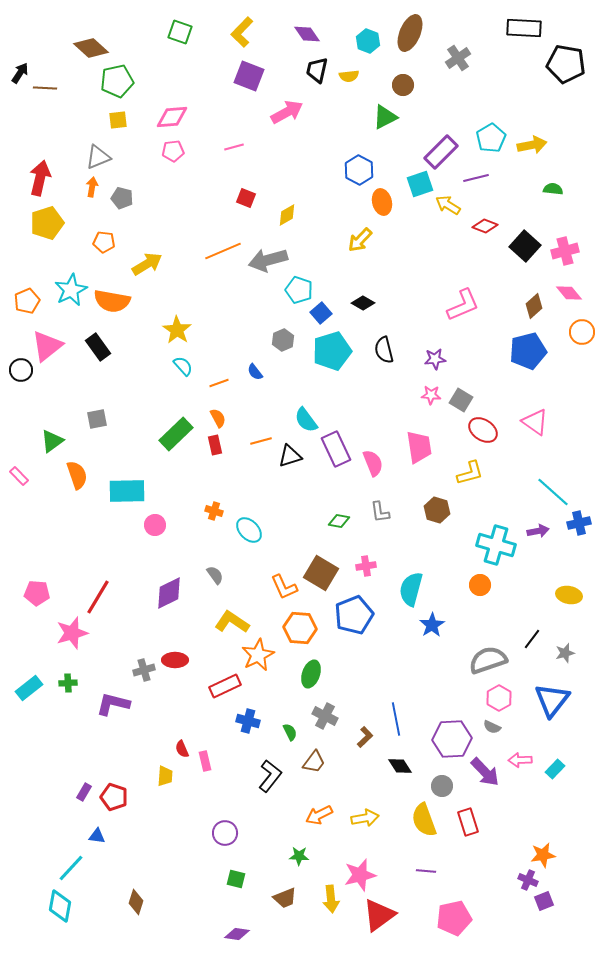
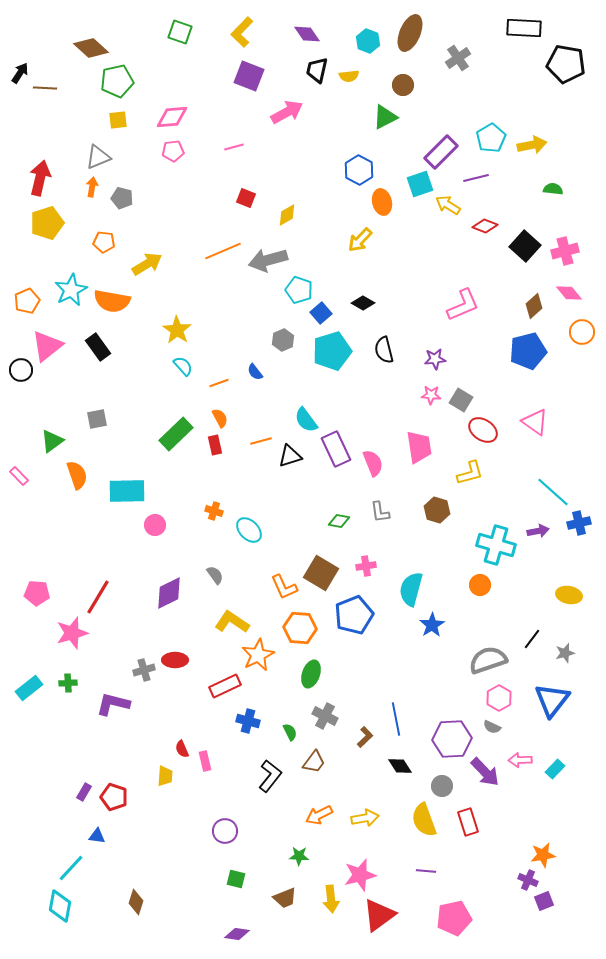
orange semicircle at (218, 418): moved 2 px right
purple circle at (225, 833): moved 2 px up
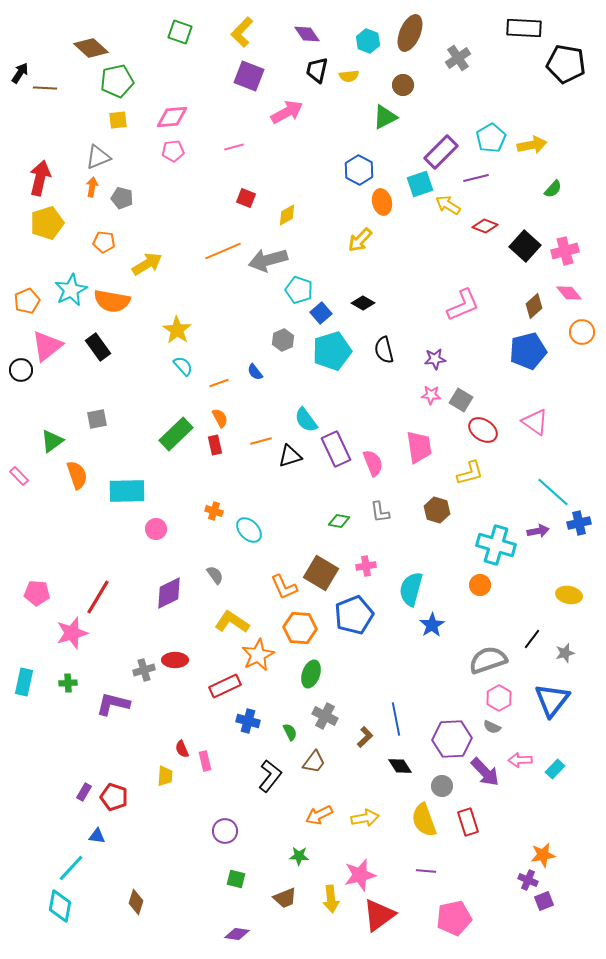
green semicircle at (553, 189): rotated 126 degrees clockwise
pink circle at (155, 525): moved 1 px right, 4 px down
cyan rectangle at (29, 688): moved 5 px left, 6 px up; rotated 40 degrees counterclockwise
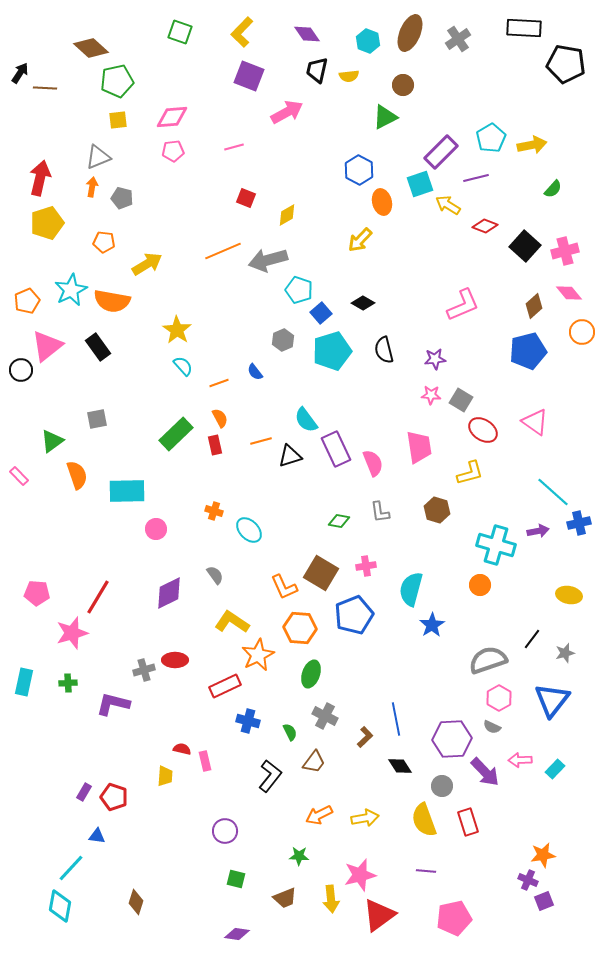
gray cross at (458, 58): moved 19 px up
red semicircle at (182, 749): rotated 126 degrees clockwise
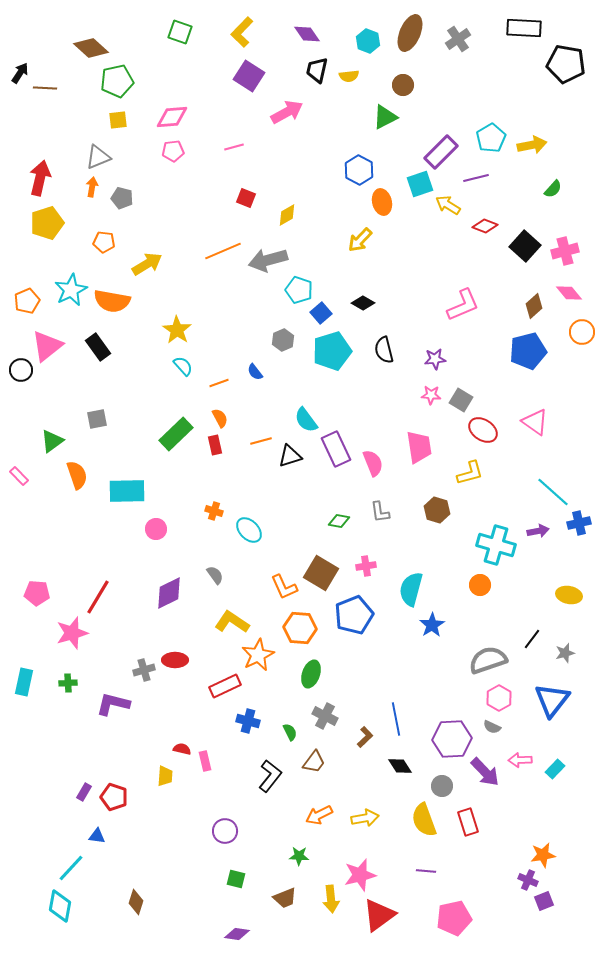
purple square at (249, 76): rotated 12 degrees clockwise
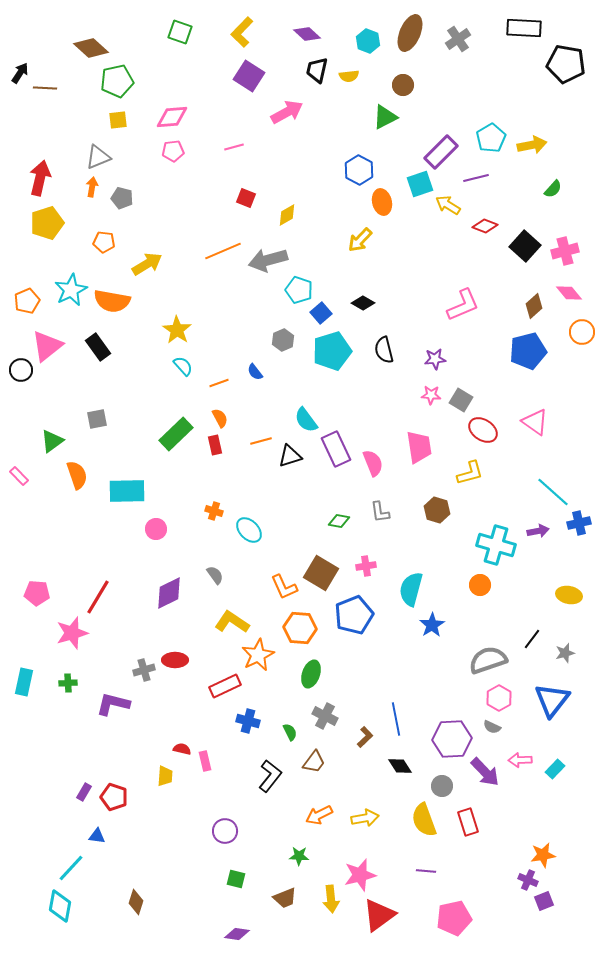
purple diamond at (307, 34): rotated 12 degrees counterclockwise
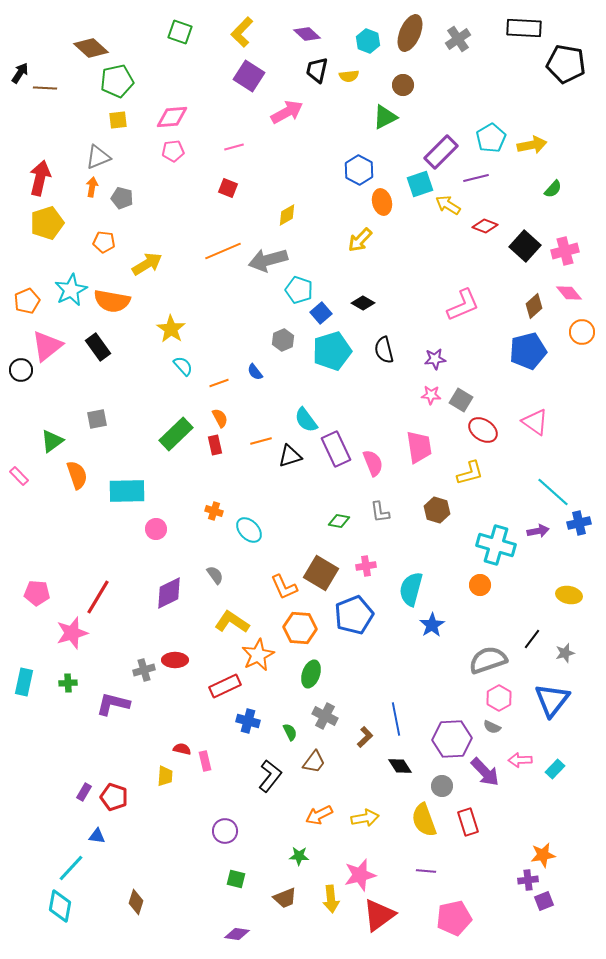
red square at (246, 198): moved 18 px left, 10 px up
yellow star at (177, 330): moved 6 px left, 1 px up
purple cross at (528, 880): rotated 30 degrees counterclockwise
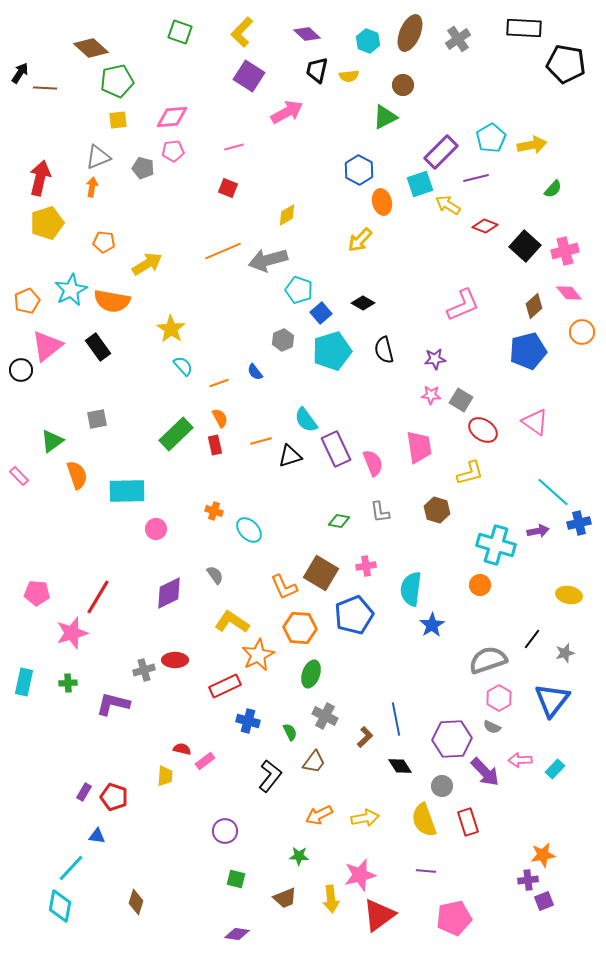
gray pentagon at (122, 198): moved 21 px right, 30 px up
cyan semicircle at (411, 589): rotated 8 degrees counterclockwise
pink rectangle at (205, 761): rotated 66 degrees clockwise
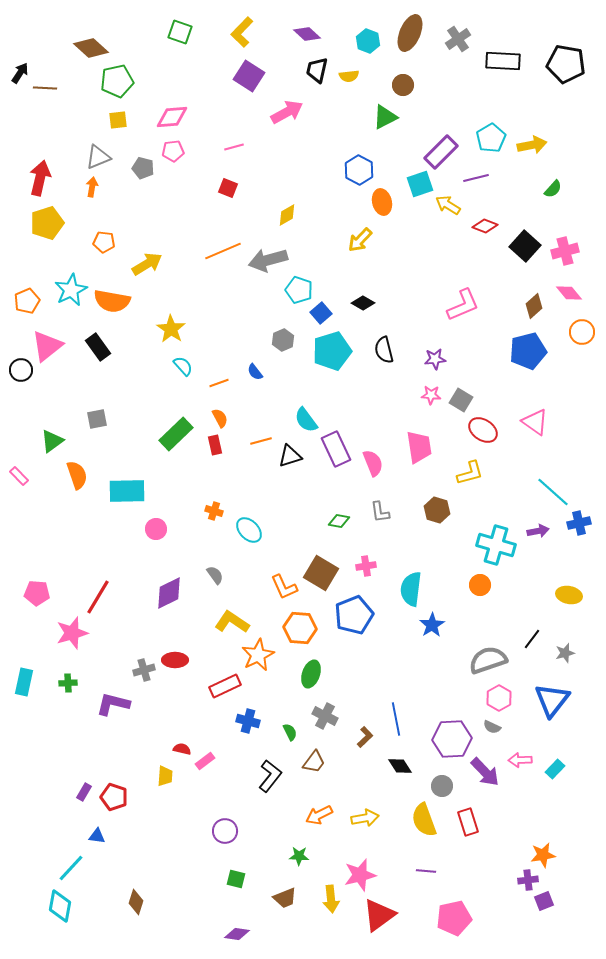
black rectangle at (524, 28): moved 21 px left, 33 px down
